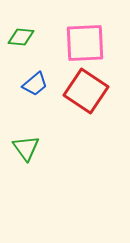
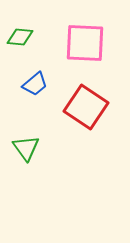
green diamond: moved 1 px left
pink square: rotated 6 degrees clockwise
red square: moved 16 px down
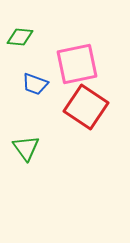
pink square: moved 8 px left, 21 px down; rotated 15 degrees counterclockwise
blue trapezoid: rotated 60 degrees clockwise
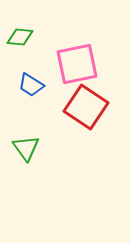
blue trapezoid: moved 4 px left, 1 px down; rotated 12 degrees clockwise
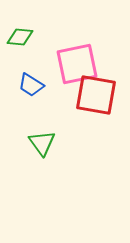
red square: moved 10 px right, 12 px up; rotated 24 degrees counterclockwise
green triangle: moved 16 px right, 5 px up
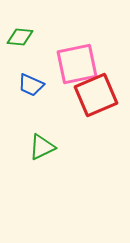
blue trapezoid: rotated 8 degrees counterclockwise
red square: rotated 33 degrees counterclockwise
green triangle: moved 4 px down; rotated 40 degrees clockwise
